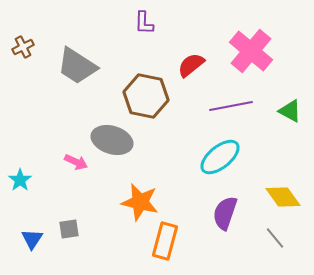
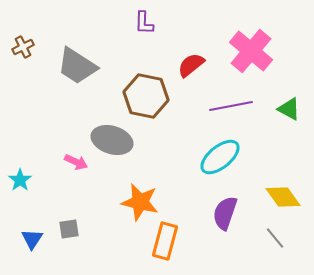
green triangle: moved 1 px left, 2 px up
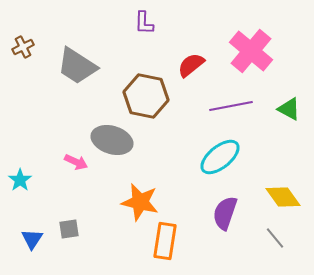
orange rectangle: rotated 6 degrees counterclockwise
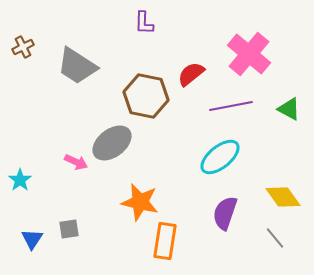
pink cross: moved 2 px left, 3 px down
red semicircle: moved 9 px down
gray ellipse: moved 3 px down; rotated 54 degrees counterclockwise
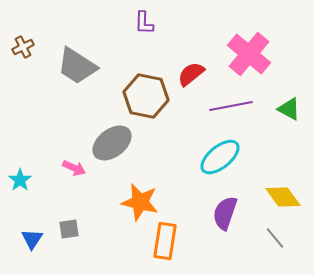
pink arrow: moved 2 px left, 6 px down
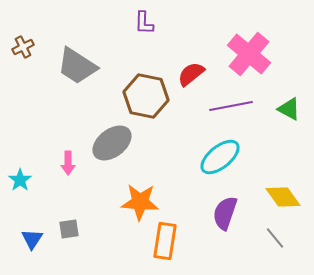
pink arrow: moved 6 px left, 5 px up; rotated 65 degrees clockwise
orange star: rotated 9 degrees counterclockwise
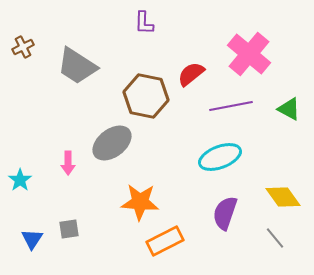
cyan ellipse: rotated 18 degrees clockwise
orange rectangle: rotated 54 degrees clockwise
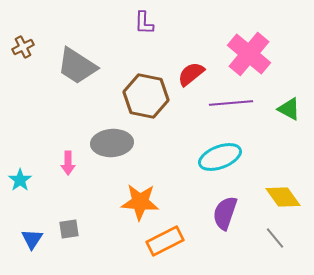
purple line: moved 3 px up; rotated 6 degrees clockwise
gray ellipse: rotated 33 degrees clockwise
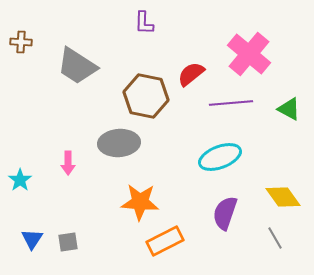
brown cross: moved 2 px left, 5 px up; rotated 30 degrees clockwise
gray ellipse: moved 7 px right
gray square: moved 1 px left, 13 px down
gray line: rotated 10 degrees clockwise
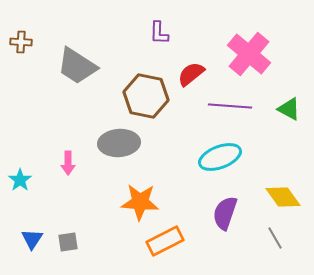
purple L-shape: moved 15 px right, 10 px down
purple line: moved 1 px left, 3 px down; rotated 9 degrees clockwise
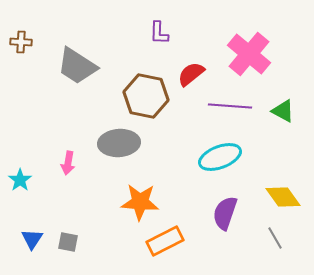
green triangle: moved 6 px left, 2 px down
pink arrow: rotated 10 degrees clockwise
gray square: rotated 20 degrees clockwise
